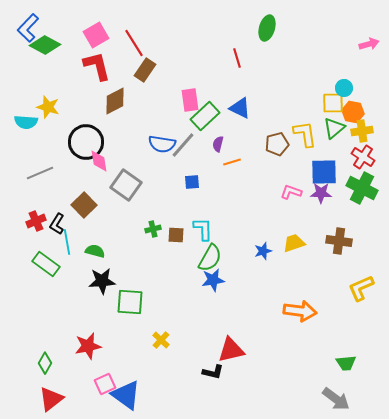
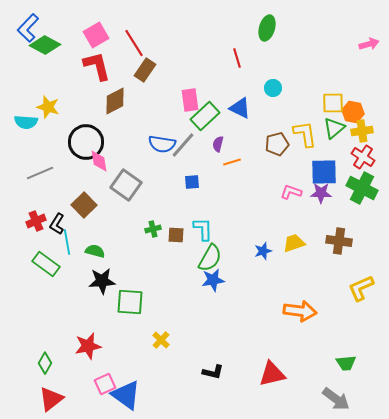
cyan circle at (344, 88): moved 71 px left
red triangle at (231, 350): moved 41 px right, 24 px down
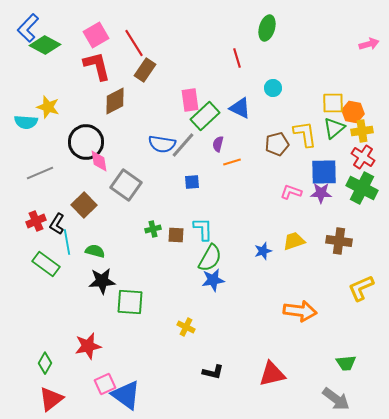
yellow trapezoid at (294, 243): moved 2 px up
yellow cross at (161, 340): moved 25 px right, 13 px up; rotated 18 degrees counterclockwise
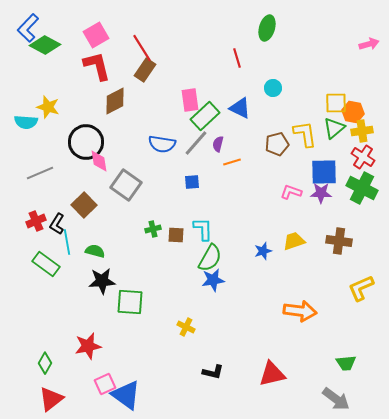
red line at (134, 43): moved 8 px right, 5 px down
yellow square at (333, 103): moved 3 px right
gray line at (183, 145): moved 13 px right, 2 px up
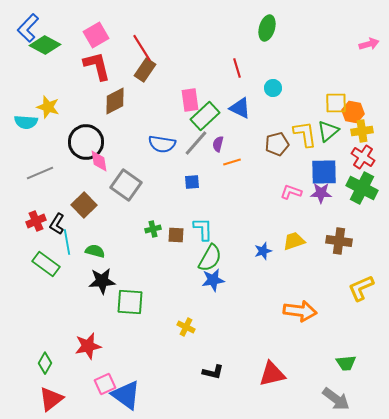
red line at (237, 58): moved 10 px down
green triangle at (334, 128): moved 6 px left, 3 px down
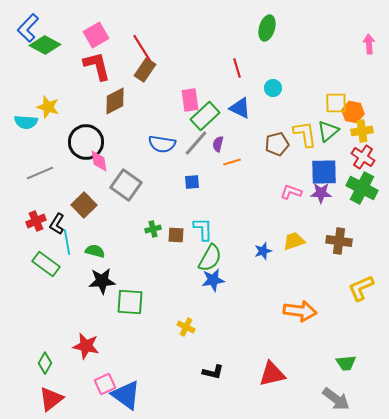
pink arrow at (369, 44): rotated 78 degrees counterclockwise
red star at (88, 346): moved 2 px left; rotated 24 degrees clockwise
